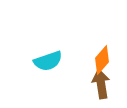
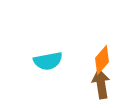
cyan semicircle: rotated 8 degrees clockwise
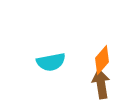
cyan semicircle: moved 3 px right, 1 px down
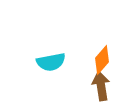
brown arrow: moved 2 px down
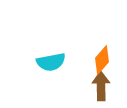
brown arrow: rotated 8 degrees clockwise
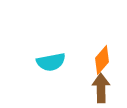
brown arrow: moved 2 px down
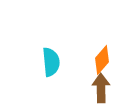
cyan semicircle: rotated 84 degrees counterclockwise
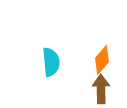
brown arrow: moved 1 px down
